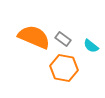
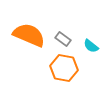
orange semicircle: moved 5 px left, 2 px up
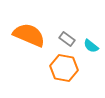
gray rectangle: moved 4 px right
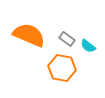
cyan semicircle: moved 3 px left
orange hexagon: moved 2 px left
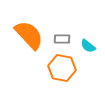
orange semicircle: rotated 24 degrees clockwise
gray rectangle: moved 5 px left; rotated 35 degrees counterclockwise
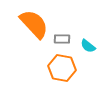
orange semicircle: moved 5 px right, 11 px up
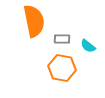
orange semicircle: moved 3 px up; rotated 32 degrees clockwise
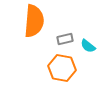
orange semicircle: rotated 16 degrees clockwise
gray rectangle: moved 3 px right; rotated 14 degrees counterclockwise
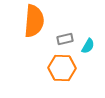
cyan semicircle: rotated 98 degrees counterclockwise
orange hexagon: rotated 8 degrees counterclockwise
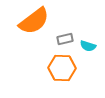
orange semicircle: rotated 48 degrees clockwise
cyan semicircle: rotated 77 degrees clockwise
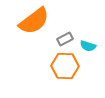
gray rectangle: rotated 14 degrees counterclockwise
orange hexagon: moved 3 px right, 2 px up
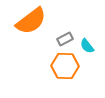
orange semicircle: moved 3 px left
cyan semicircle: moved 1 px left; rotated 35 degrees clockwise
